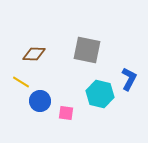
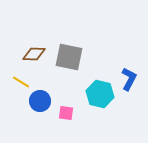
gray square: moved 18 px left, 7 px down
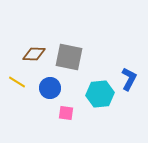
yellow line: moved 4 px left
cyan hexagon: rotated 20 degrees counterclockwise
blue circle: moved 10 px right, 13 px up
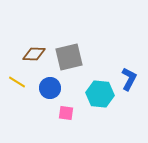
gray square: rotated 24 degrees counterclockwise
cyan hexagon: rotated 12 degrees clockwise
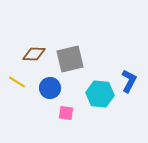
gray square: moved 1 px right, 2 px down
blue L-shape: moved 2 px down
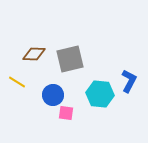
blue circle: moved 3 px right, 7 px down
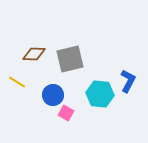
blue L-shape: moved 1 px left
pink square: rotated 21 degrees clockwise
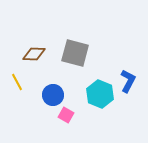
gray square: moved 5 px right, 6 px up; rotated 28 degrees clockwise
yellow line: rotated 30 degrees clockwise
cyan hexagon: rotated 16 degrees clockwise
pink square: moved 2 px down
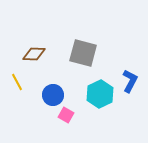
gray square: moved 8 px right
blue L-shape: moved 2 px right
cyan hexagon: rotated 12 degrees clockwise
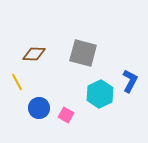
blue circle: moved 14 px left, 13 px down
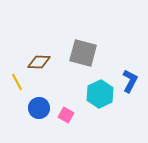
brown diamond: moved 5 px right, 8 px down
